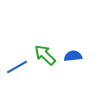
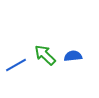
blue line: moved 1 px left, 2 px up
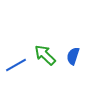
blue semicircle: rotated 66 degrees counterclockwise
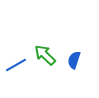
blue semicircle: moved 1 px right, 4 px down
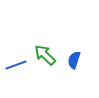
blue line: rotated 10 degrees clockwise
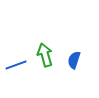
green arrow: rotated 30 degrees clockwise
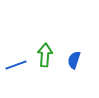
green arrow: rotated 20 degrees clockwise
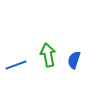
green arrow: moved 3 px right; rotated 15 degrees counterclockwise
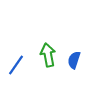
blue line: rotated 35 degrees counterclockwise
